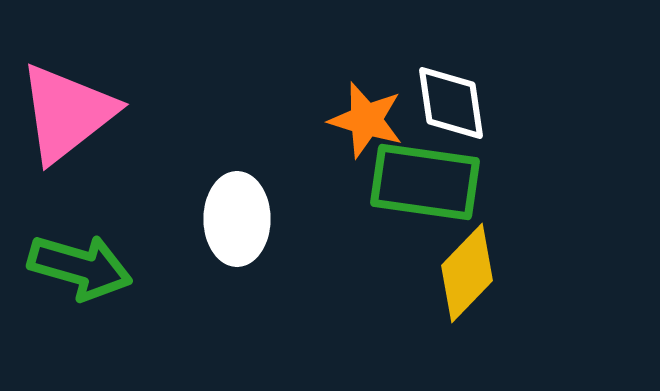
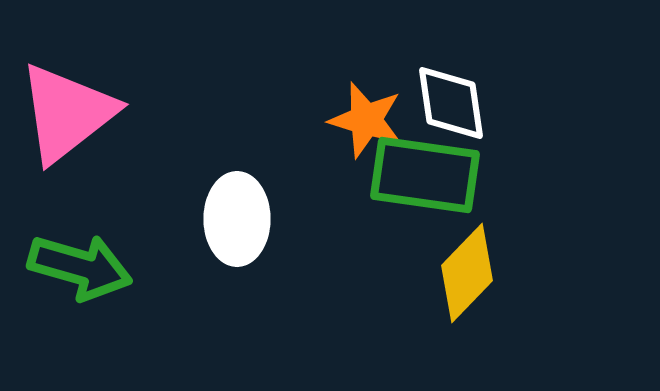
green rectangle: moved 7 px up
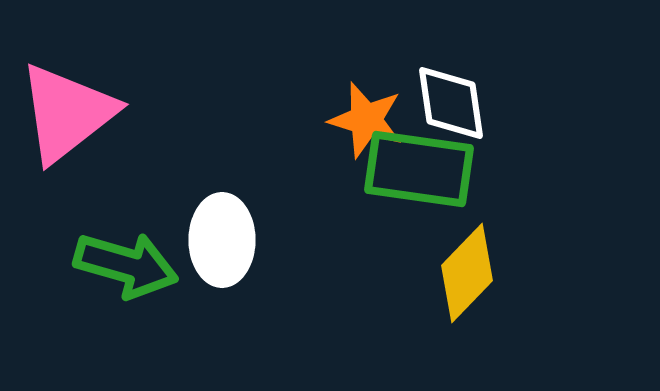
green rectangle: moved 6 px left, 6 px up
white ellipse: moved 15 px left, 21 px down
green arrow: moved 46 px right, 2 px up
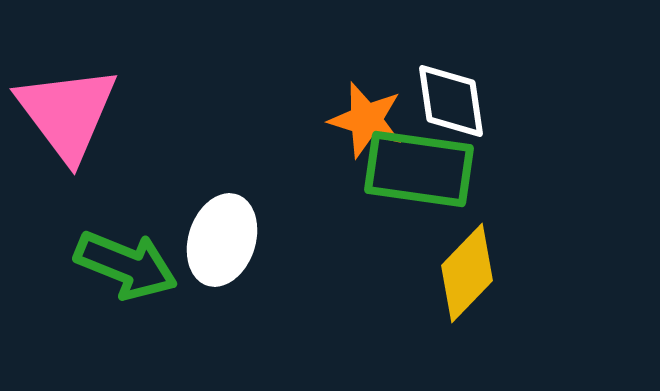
white diamond: moved 2 px up
pink triangle: rotated 29 degrees counterclockwise
white ellipse: rotated 18 degrees clockwise
green arrow: rotated 6 degrees clockwise
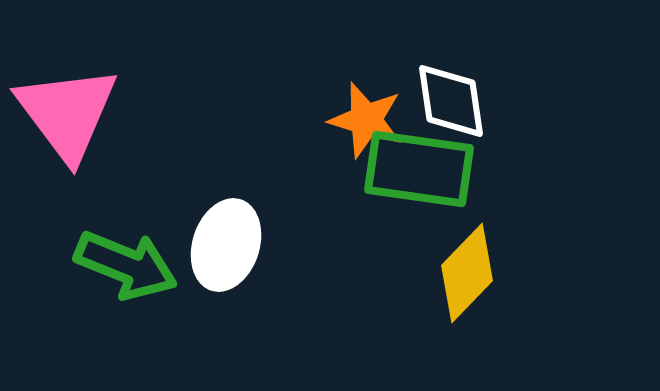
white ellipse: moved 4 px right, 5 px down
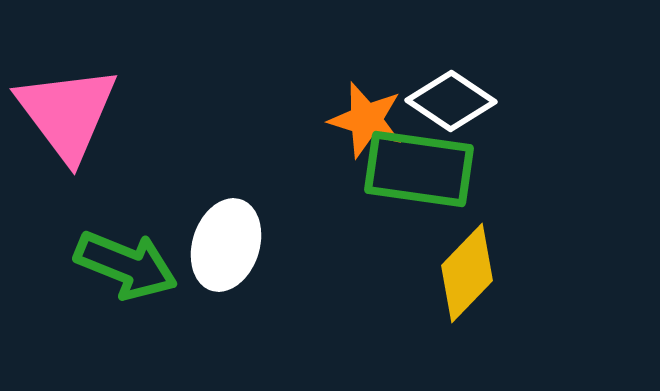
white diamond: rotated 48 degrees counterclockwise
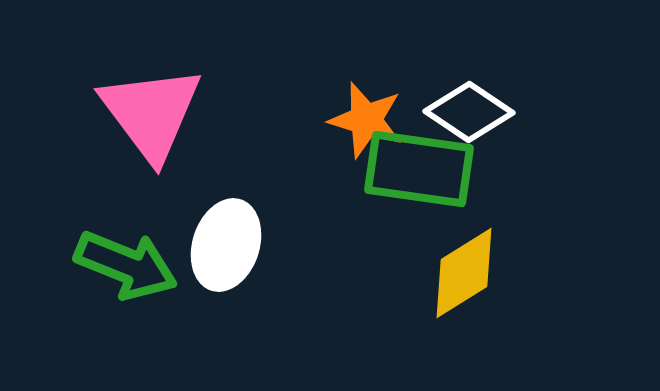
white diamond: moved 18 px right, 11 px down
pink triangle: moved 84 px right
yellow diamond: moved 3 px left; rotated 14 degrees clockwise
